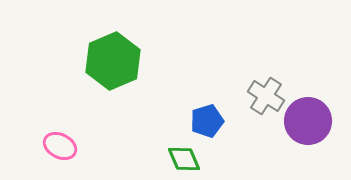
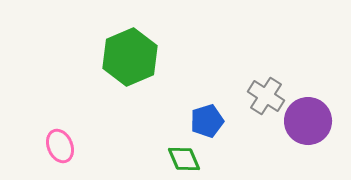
green hexagon: moved 17 px right, 4 px up
pink ellipse: rotated 40 degrees clockwise
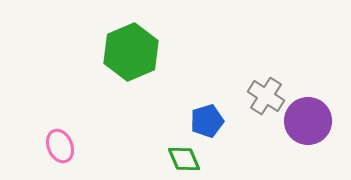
green hexagon: moved 1 px right, 5 px up
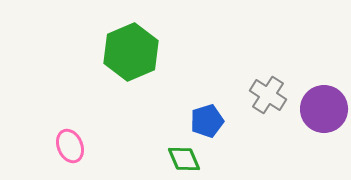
gray cross: moved 2 px right, 1 px up
purple circle: moved 16 px right, 12 px up
pink ellipse: moved 10 px right
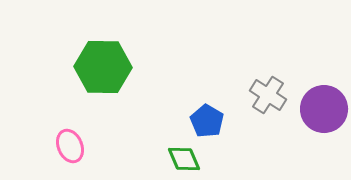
green hexagon: moved 28 px left, 15 px down; rotated 24 degrees clockwise
blue pentagon: rotated 24 degrees counterclockwise
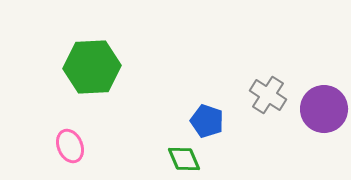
green hexagon: moved 11 px left; rotated 4 degrees counterclockwise
blue pentagon: rotated 12 degrees counterclockwise
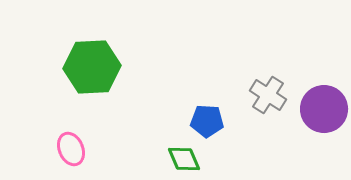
blue pentagon: rotated 16 degrees counterclockwise
pink ellipse: moved 1 px right, 3 px down
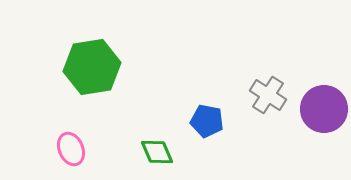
green hexagon: rotated 6 degrees counterclockwise
blue pentagon: rotated 8 degrees clockwise
green diamond: moved 27 px left, 7 px up
